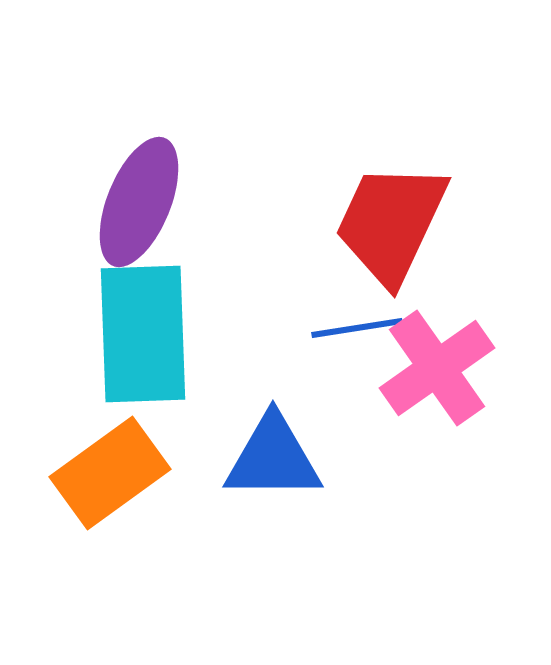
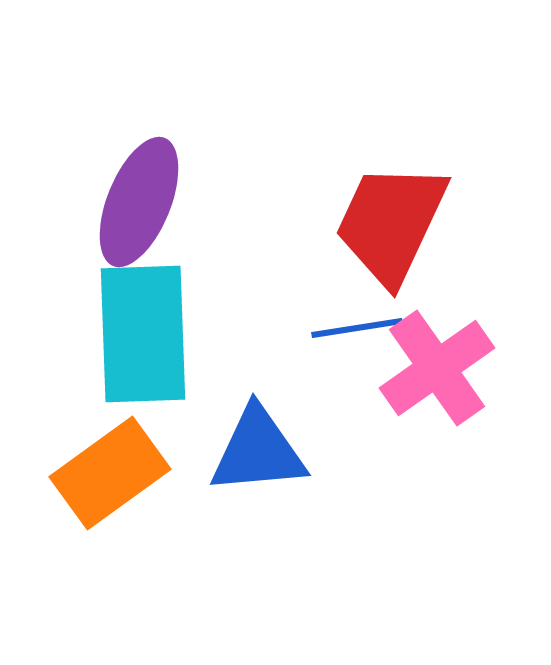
blue triangle: moved 15 px left, 7 px up; rotated 5 degrees counterclockwise
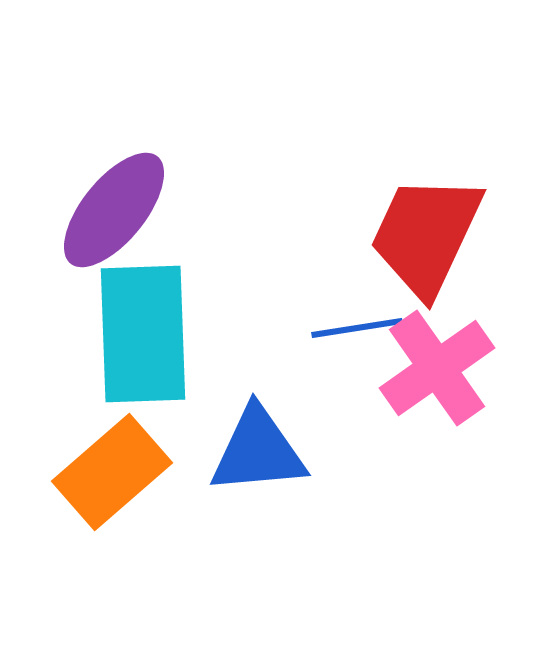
purple ellipse: moved 25 px left, 8 px down; rotated 17 degrees clockwise
red trapezoid: moved 35 px right, 12 px down
orange rectangle: moved 2 px right, 1 px up; rotated 5 degrees counterclockwise
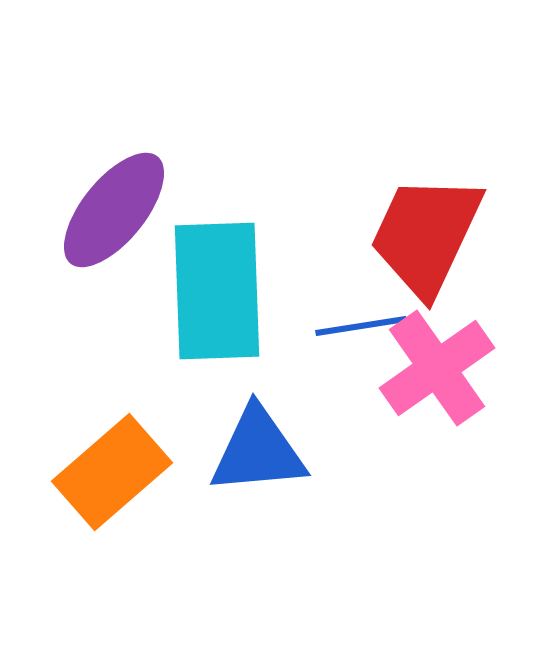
blue line: moved 4 px right, 2 px up
cyan rectangle: moved 74 px right, 43 px up
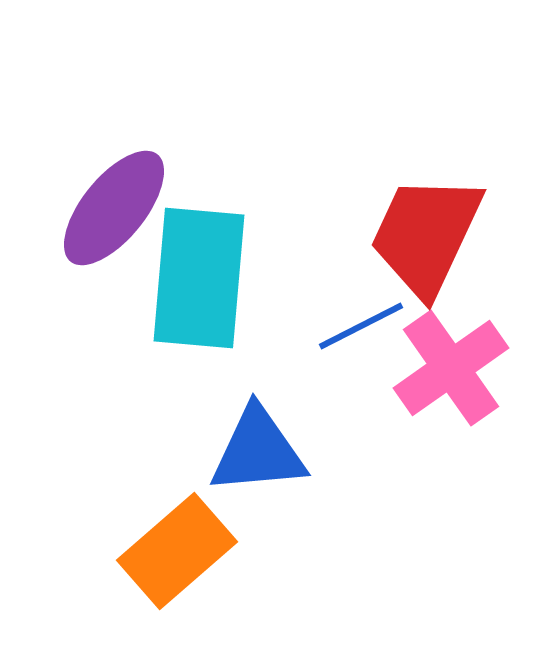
purple ellipse: moved 2 px up
cyan rectangle: moved 18 px left, 13 px up; rotated 7 degrees clockwise
blue line: rotated 18 degrees counterclockwise
pink cross: moved 14 px right
orange rectangle: moved 65 px right, 79 px down
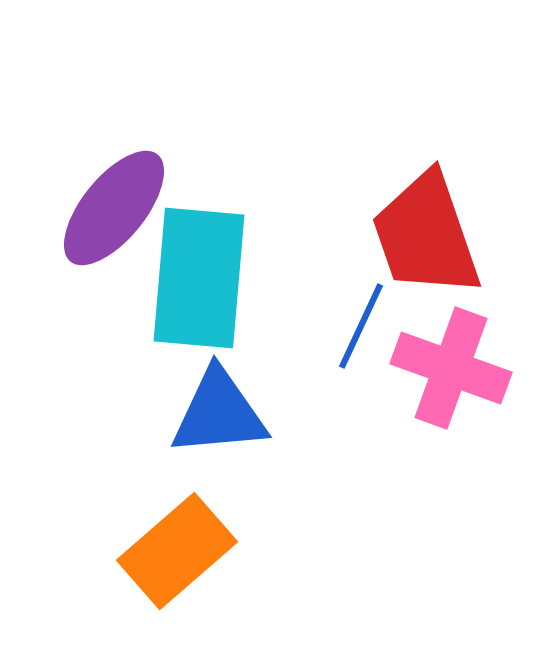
red trapezoid: rotated 44 degrees counterclockwise
blue line: rotated 38 degrees counterclockwise
pink cross: rotated 35 degrees counterclockwise
blue triangle: moved 39 px left, 38 px up
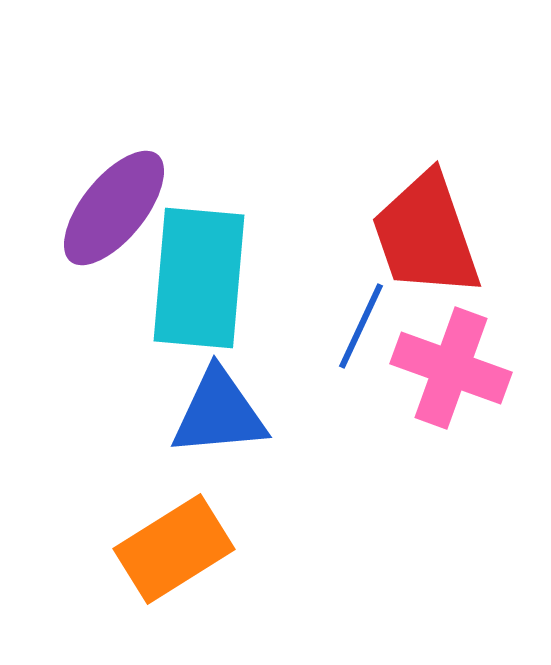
orange rectangle: moved 3 px left, 2 px up; rotated 9 degrees clockwise
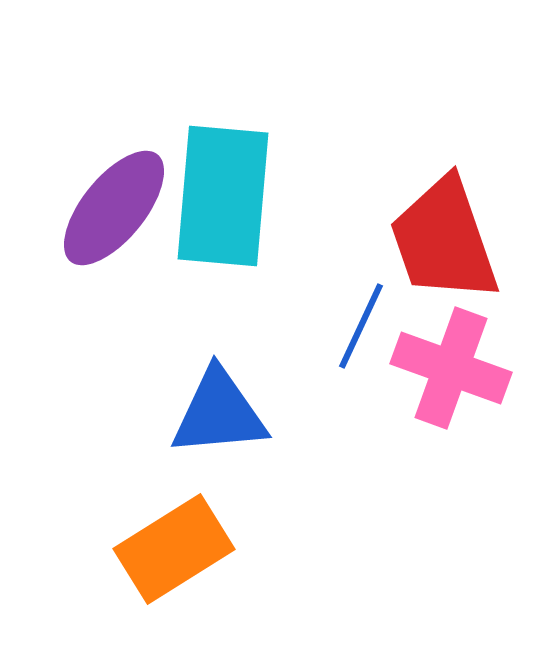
red trapezoid: moved 18 px right, 5 px down
cyan rectangle: moved 24 px right, 82 px up
